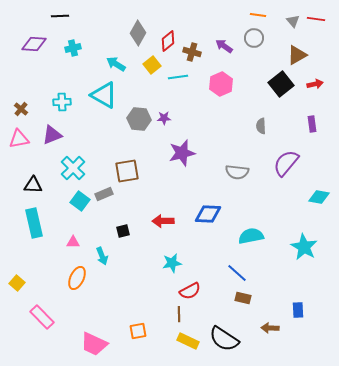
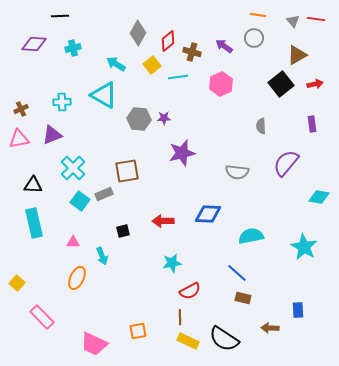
brown cross at (21, 109): rotated 24 degrees clockwise
brown line at (179, 314): moved 1 px right, 3 px down
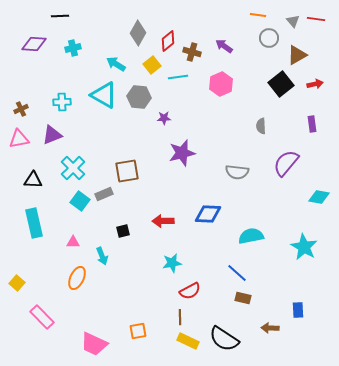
gray circle at (254, 38): moved 15 px right
gray hexagon at (139, 119): moved 22 px up
black triangle at (33, 185): moved 5 px up
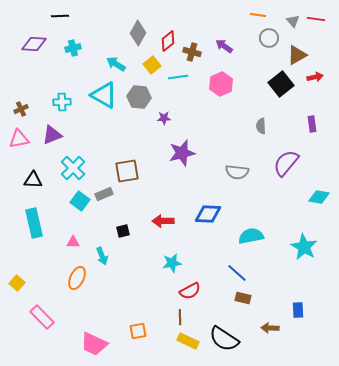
red arrow at (315, 84): moved 7 px up
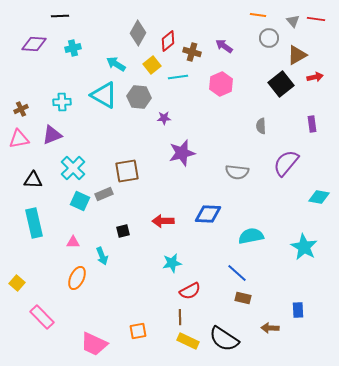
cyan square at (80, 201): rotated 12 degrees counterclockwise
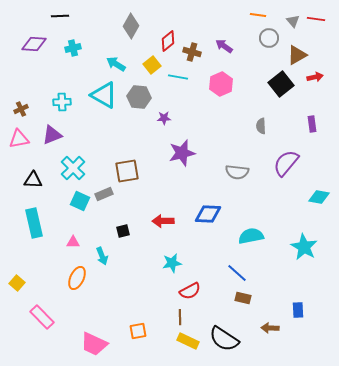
gray diamond at (138, 33): moved 7 px left, 7 px up
cyan line at (178, 77): rotated 18 degrees clockwise
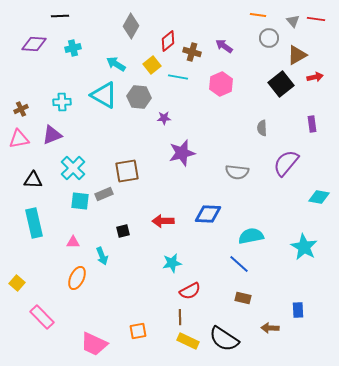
gray semicircle at (261, 126): moved 1 px right, 2 px down
cyan square at (80, 201): rotated 18 degrees counterclockwise
blue line at (237, 273): moved 2 px right, 9 px up
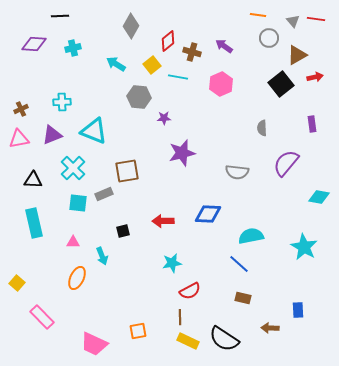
cyan triangle at (104, 95): moved 10 px left, 36 px down; rotated 8 degrees counterclockwise
cyan square at (80, 201): moved 2 px left, 2 px down
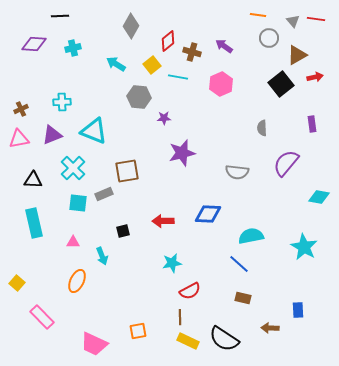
orange ellipse at (77, 278): moved 3 px down
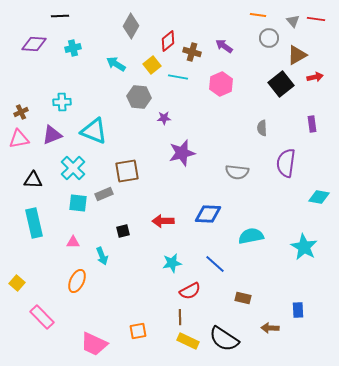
brown cross at (21, 109): moved 3 px down
purple semicircle at (286, 163): rotated 32 degrees counterclockwise
blue line at (239, 264): moved 24 px left
